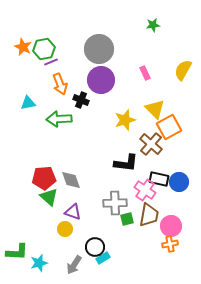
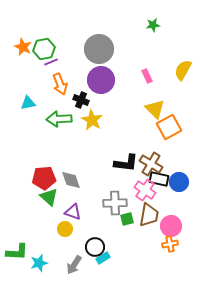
pink rectangle: moved 2 px right, 3 px down
yellow star: moved 33 px left; rotated 25 degrees counterclockwise
brown cross: moved 20 px down; rotated 10 degrees counterclockwise
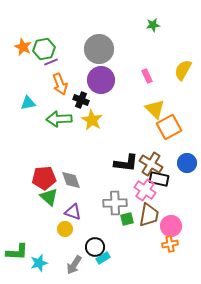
blue circle: moved 8 px right, 19 px up
